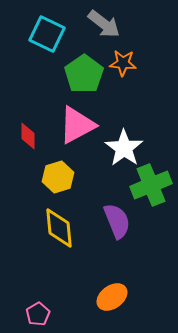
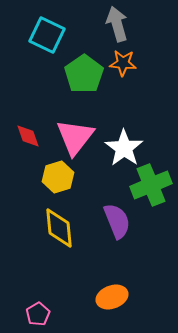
gray arrow: moved 13 px right; rotated 144 degrees counterclockwise
cyan square: moved 1 px down
pink triangle: moved 2 px left, 12 px down; rotated 24 degrees counterclockwise
red diamond: rotated 20 degrees counterclockwise
orange ellipse: rotated 16 degrees clockwise
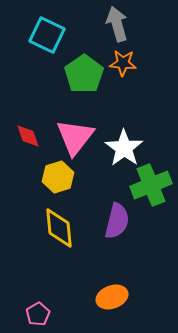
purple semicircle: rotated 36 degrees clockwise
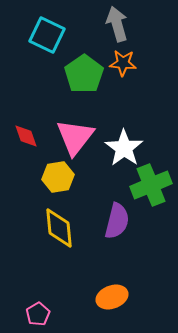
red diamond: moved 2 px left
yellow hexagon: rotated 8 degrees clockwise
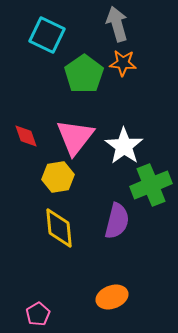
white star: moved 2 px up
